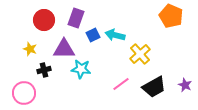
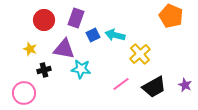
purple triangle: rotated 10 degrees clockwise
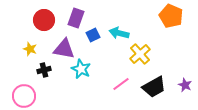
cyan arrow: moved 4 px right, 2 px up
cyan star: rotated 18 degrees clockwise
pink circle: moved 3 px down
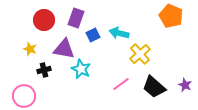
black trapezoid: rotated 70 degrees clockwise
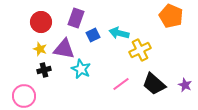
red circle: moved 3 px left, 2 px down
yellow star: moved 10 px right
yellow cross: moved 4 px up; rotated 15 degrees clockwise
black trapezoid: moved 3 px up
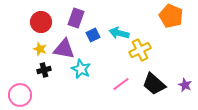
pink circle: moved 4 px left, 1 px up
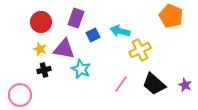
cyan arrow: moved 1 px right, 2 px up
pink line: rotated 18 degrees counterclockwise
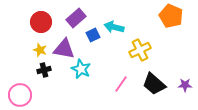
purple rectangle: rotated 30 degrees clockwise
cyan arrow: moved 6 px left, 4 px up
yellow star: moved 1 px down
purple star: rotated 24 degrees counterclockwise
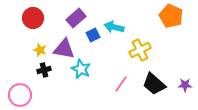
red circle: moved 8 px left, 4 px up
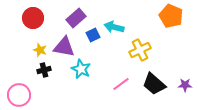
purple triangle: moved 2 px up
pink line: rotated 18 degrees clockwise
pink circle: moved 1 px left
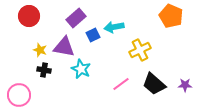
red circle: moved 4 px left, 2 px up
cyan arrow: rotated 24 degrees counterclockwise
black cross: rotated 24 degrees clockwise
